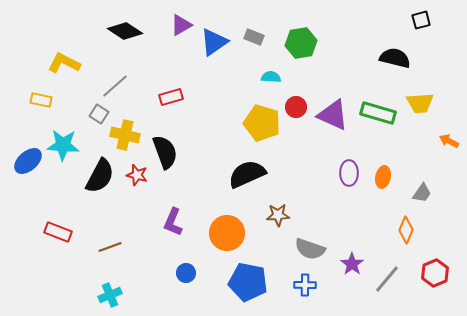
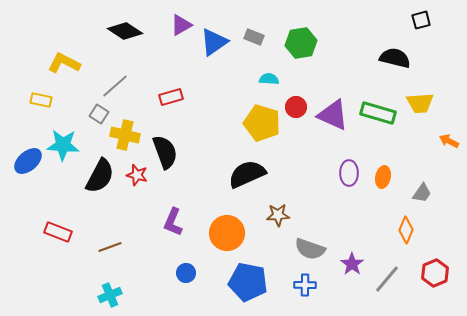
cyan semicircle at (271, 77): moved 2 px left, 2 px down
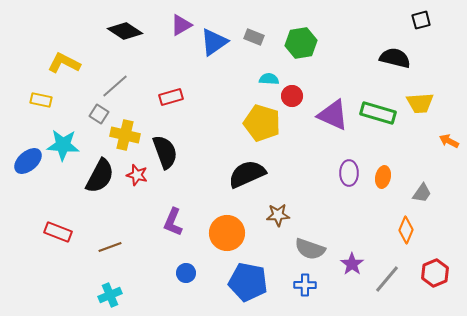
red circle at (296, 107): moved 4 px left, 11 px up
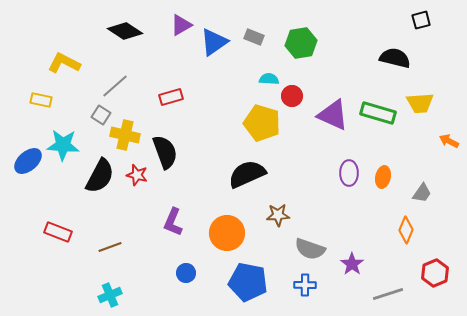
gray square at (99, 114): moved 2 px right, 1 px down
gray line at (387, 279): moved 1 px right, 15 px down; rotated 32 degrees clockwise
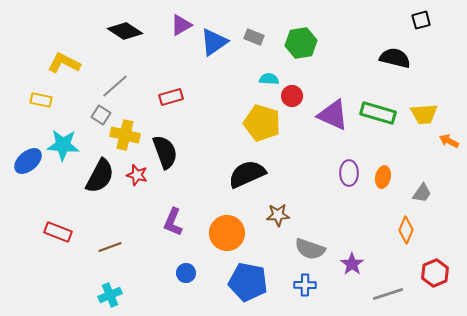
yellow trapezoid at (420, 103): moved 4 px right, 11 px down
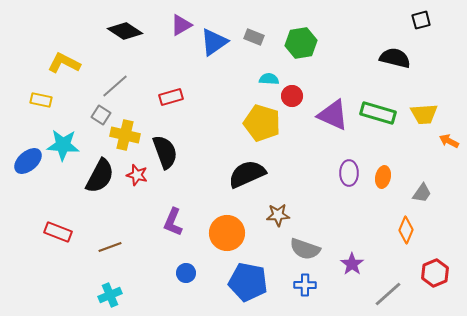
gray semicircle at (310, 249): moved 5 px left
gray line at (388, 294): rotated 24 degrees counterclockwise
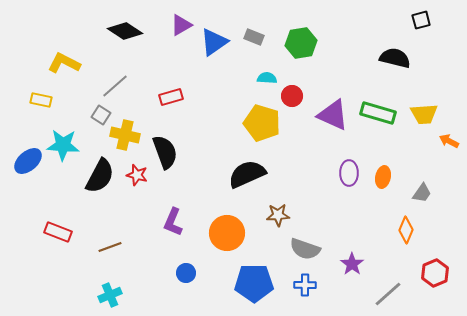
cyan semicircle at (269, 79): moved 2 px left, 1 px up
blue pentagon at (248, 282): moved 6 px right, 1 px down; rotated 12 degrees counterclockwise
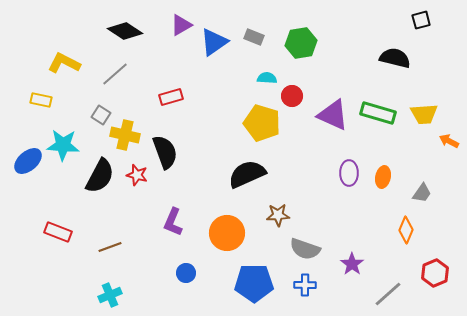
gray line at (115, 86): moved 12 px up
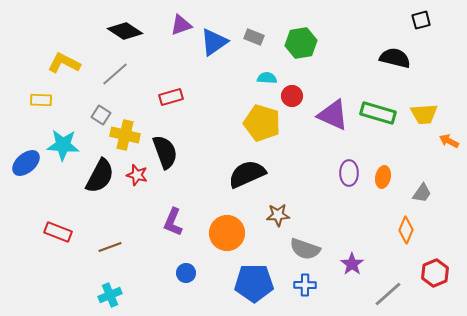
purple triangle at (181, 25): rotated 10 degrees clockwise
yellow rectangle at (41, 100): rotated 10 degrees counterclockwise
blue ellipse at (28, 161): moved 2 px left, 2 px down
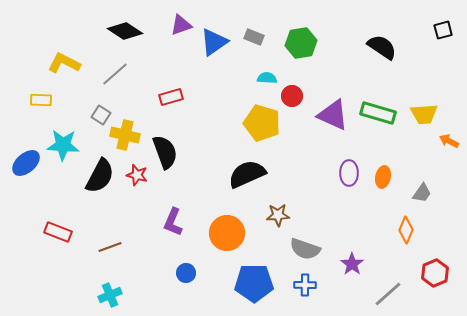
black square at (421, 20): moved 22 px right, 10 px down
black semicircle at (395, 58): moved 13 px left, 11 px up; rotated 20 degrees clockwise
